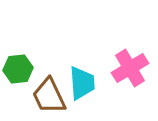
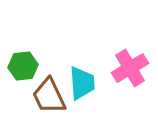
green hexagon: moved 5 px right, 3 px up
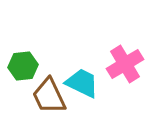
pink cross: moved 5 px left, 4 px up
cyan trapezoid: rotated 60 degrees counterclockwise
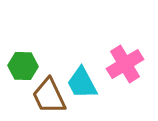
green hexagon: rotated 8 degrees clockwise
cyan trapezoid: rotated 144 degrees counterclockwise
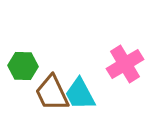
cyan trapezoid: moved 2 px left, 11 px down
brown trapezoid: moved 3 px right, 3 px up
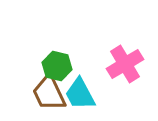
green hexagon: moved 34 px right; rotated 12 degrees clockwise
brown trapezoid: moved 3 px left
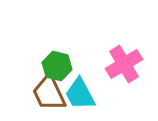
pink cross: moved 1 px left
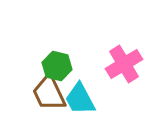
cyan trapezoid: moved 5 px down
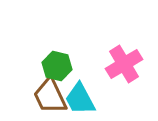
brown trapezoid: moved 1 px right, 3 px down
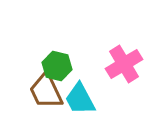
brown trapezoid: moved 4 px left, 5 px up
